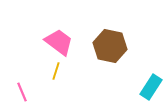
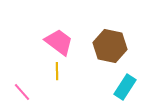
yellow line: moved 1 px right; rotated 18 degrees counterclockwise
cyan rectangle: moved 26 px left
pink line: rotated 18 degrees counterclockwise
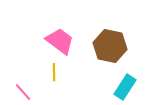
pink trapezoid: moved 1 px right, 1 px up
yellow line: moved 3 px left, 1 px down
pink line: moved 1 px right
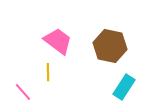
pink trapezoid: moved 2 px left
yellow line: moved 6 px left
cyan rectangle: moved 1 px left
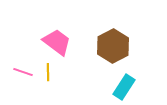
pink trapezoid: moved 1 px left, 1 px down
brown hexagon: moved 3 px right; rotated 20 degrees clockwise
pink line: moved 20 px up; rotated 30 degrees counterclockwise
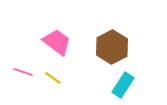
brown hexagon: moved 1 px left, 1 px down
yellow line: moved 5 px right, 6 px down; rotated 54 degrees counterclockwise
cyan rectangle: moved 1 px left, 2 px up
